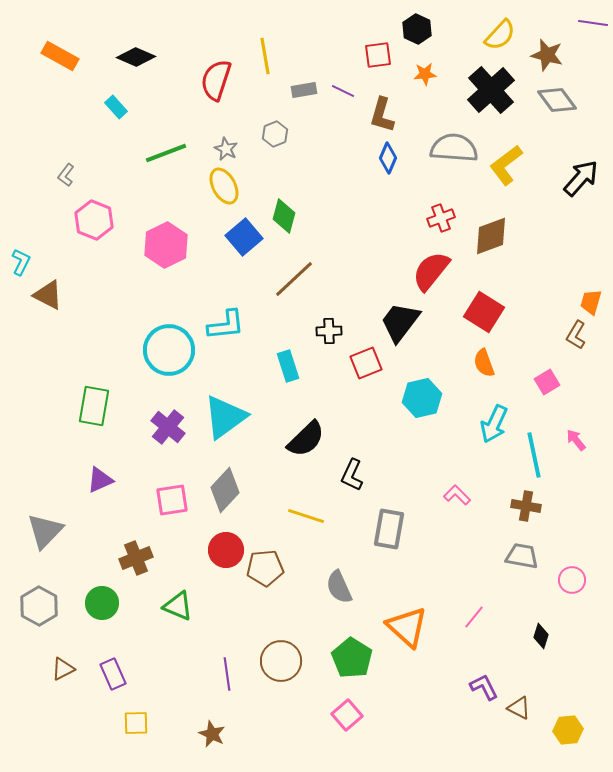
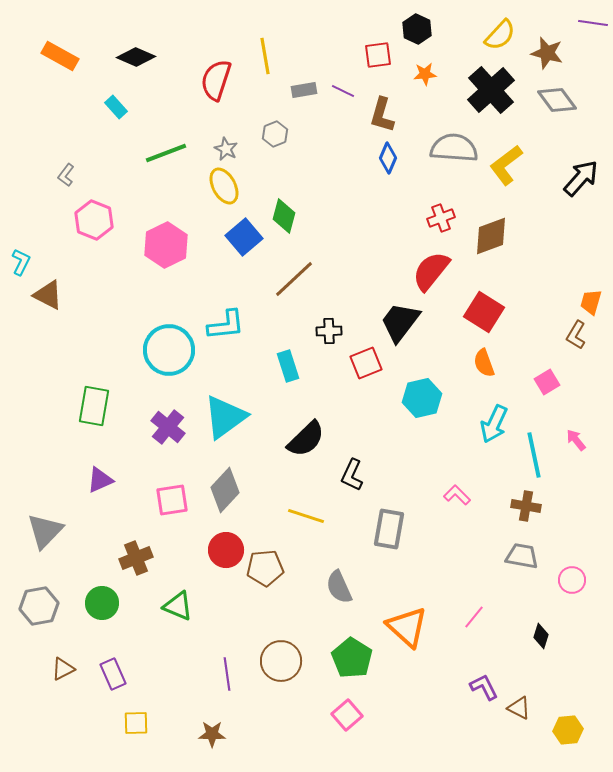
brown star at (547, 55): moved 2 px up
gray hexagon at (39, 606): rotated 21 degrees clockwise
brown star at (212, 734): rotated 24 degrees counterclockwise
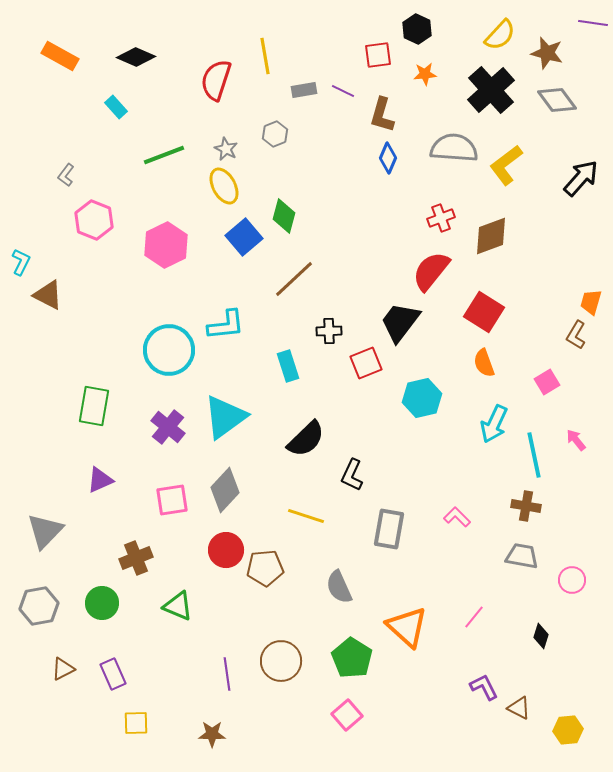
green line at (166, 153): moved 2 px left, 2 px down
pink L-shape at (457, 495): moved 22 px down
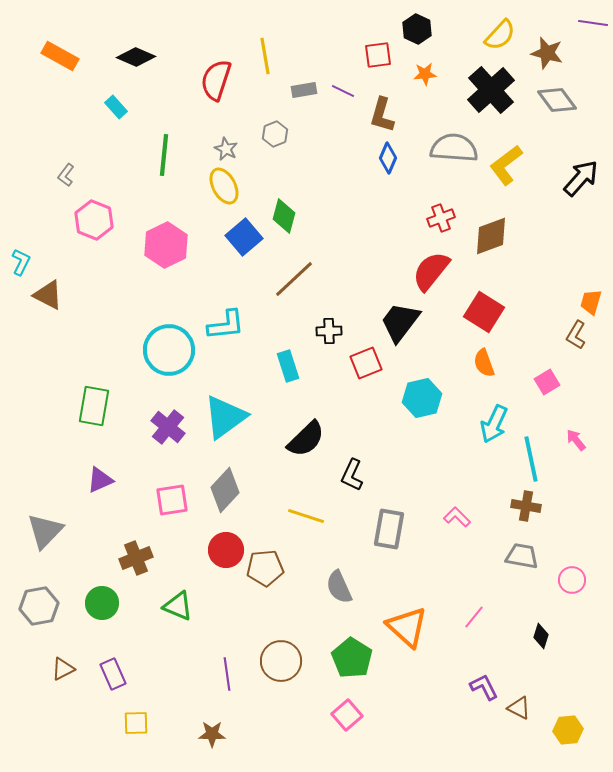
green line at (164, 155): rotated 63 degrees counterclockwise
cyan line at (534, 455): moved 3 px left, 4 px down
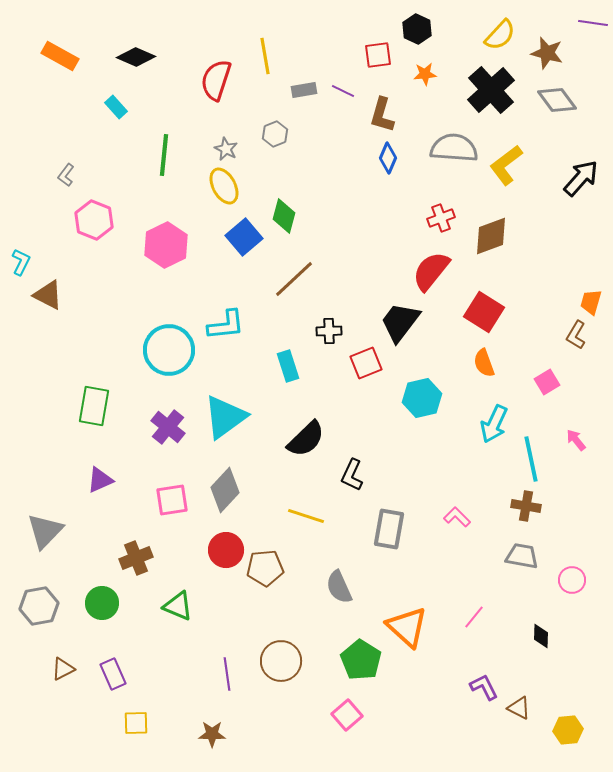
black diamond at (541, 636): rotated 15 degrees counterclockwise
green pentagon at (352, 658): moved 9 px right, 2 px down
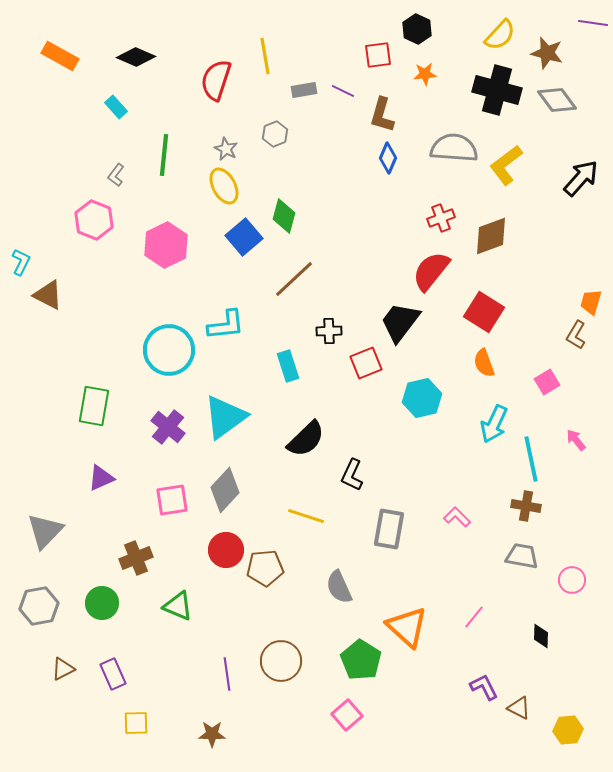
black cross at (491, 90): moved 6 px right; rotated 33 degrees counterclockwise
gray L-shape at (66, 175): moved 50 px right
purple triangle at (100, 480): moved 1 px right, 2 px up
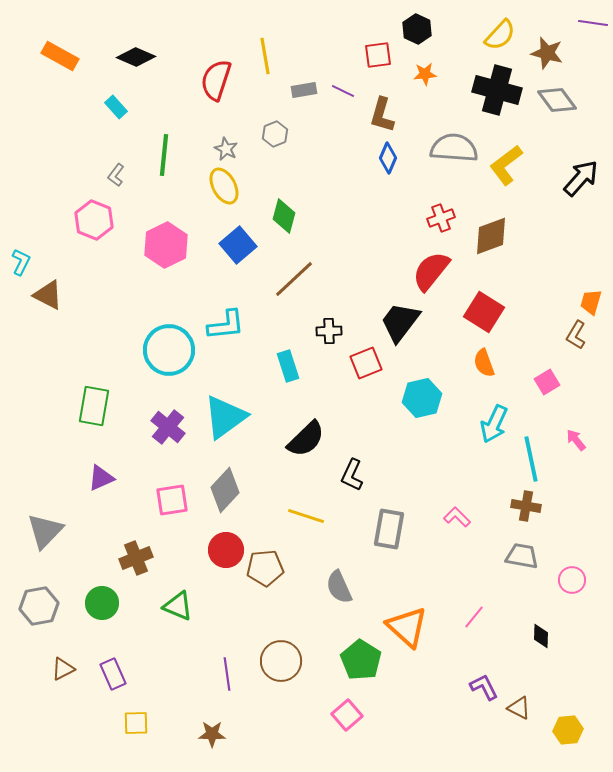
blue square at (244, 237): moved 6 px left, 8 px down
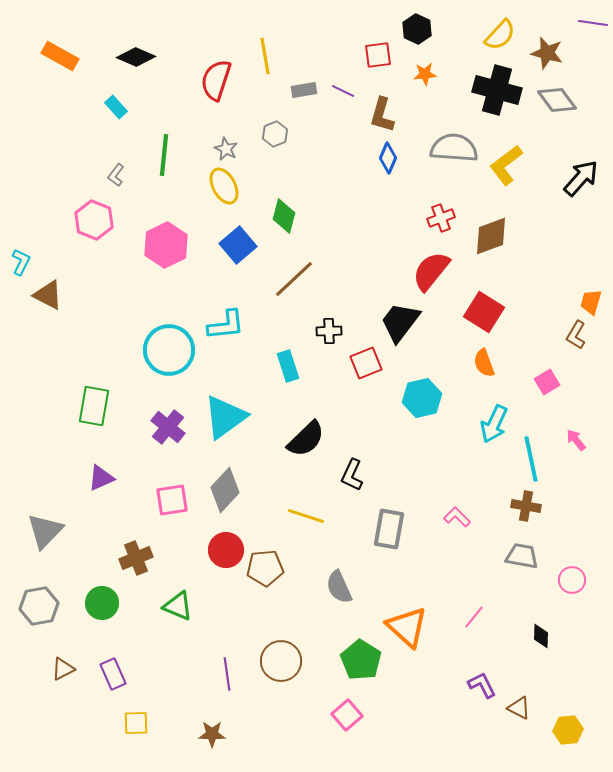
purple L-shape at (484, 687): moved 2 px left, 2 px up
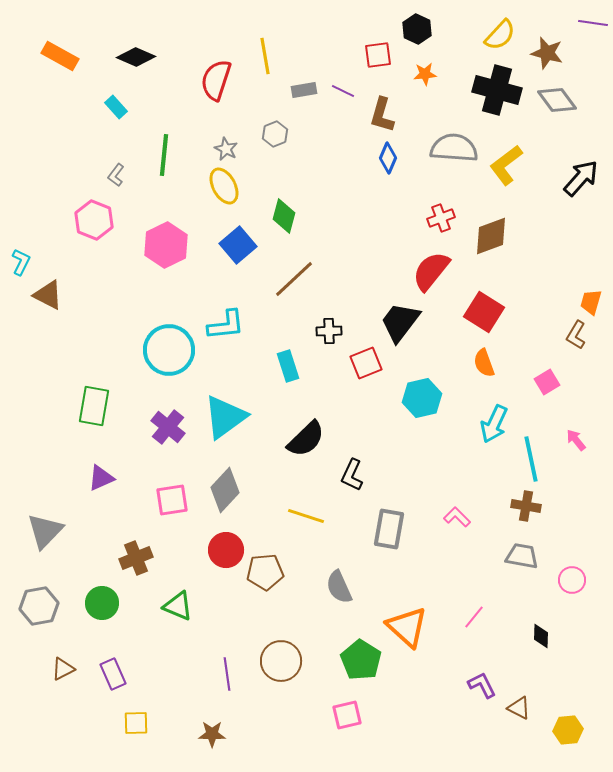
brown pentagon at (265, 568): moved 4 px down
pink square at (347, 715): rotated 28 degrees clockwise
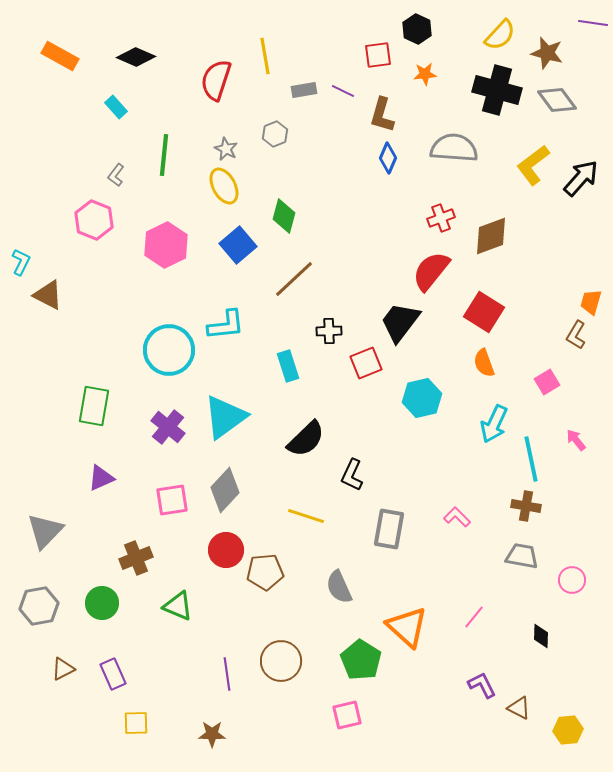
yellow L-shape at (506, 165): moved 27 px right
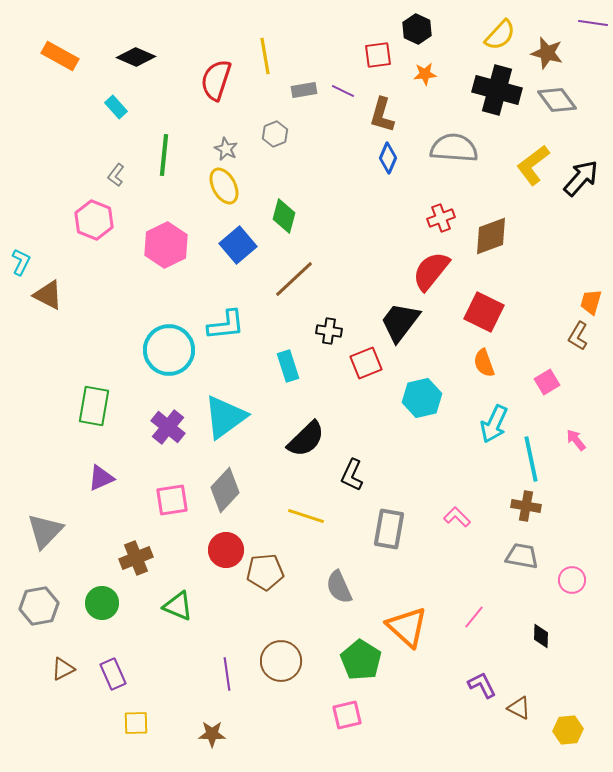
red square at (484, 312): rotated 6 degrees counterclockwise
black cross at (329, 331): rotated 10 degrees clockwise
brown L-shape at (576, 335): moved 2 px right, 1 px down
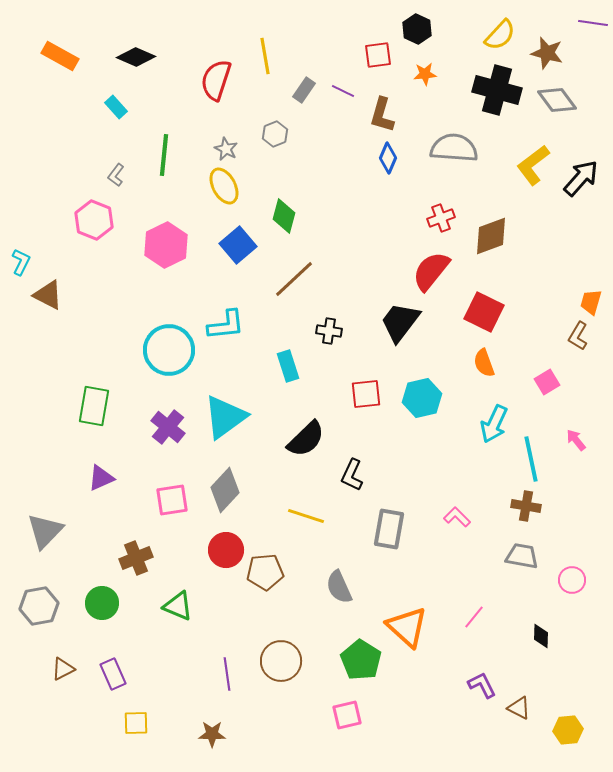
gray rectangle at (304, 90): rotated 45 degrees counterclockwise
red square at (366, 363): moved 31 px down; rotated 16 degrees clockwise
